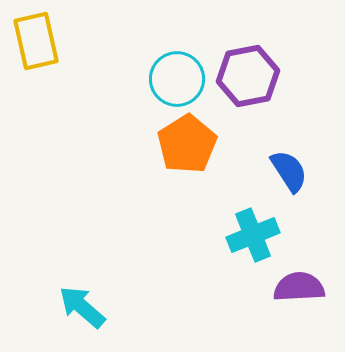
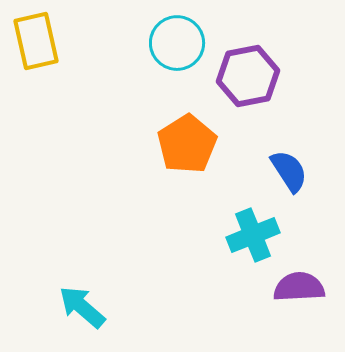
cyan circle: moved 36 px up
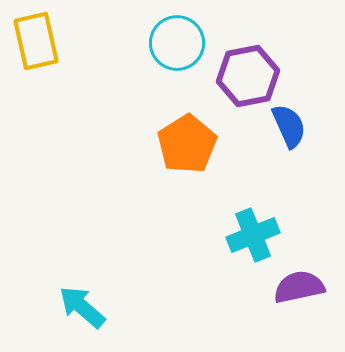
blue semicircle: moved 45 px up; rotated 9 degrees clockwise
purple semicircle: rotated 9 degrees counterclockwise
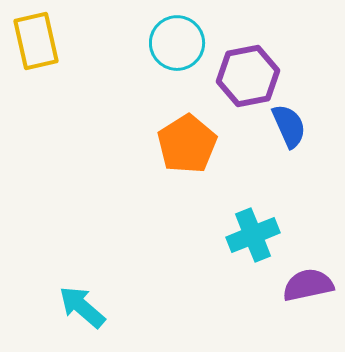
purple semicircle: moved 9 px right, 2 px up
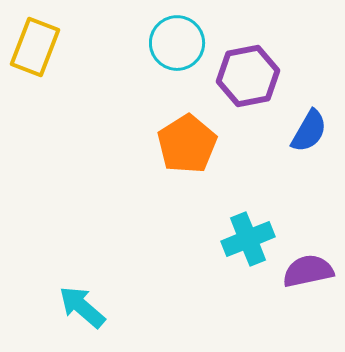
yellow rectangle: moved 1 px left, 6 px down; rotated 34 degrees clockwise
blue semicircle: moved 20 px right, 5 px down; rotated 54 degrees clockwise
cyan cross: moved 5 px left, 4 px down
purple semicircle: moved 14 px up
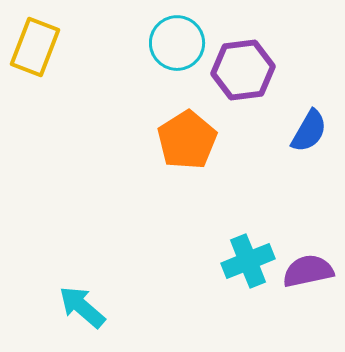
purple hexagon: moved 5 px left, 6 px up; rotated 4 degrees clockwise
orange pentagon: moved 4 px up
cyan cross: moved 22 px down
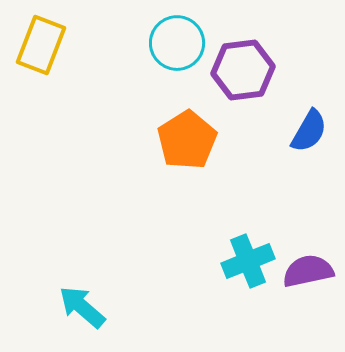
yellow rectangle: moved 6 px right, 2 px up
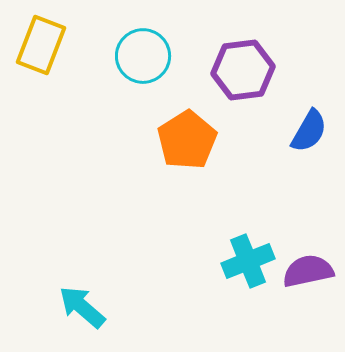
cyan circle: moved 34 px left, 13 px down
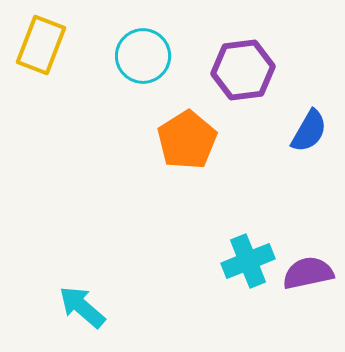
purple semicircle: moved 2 px down
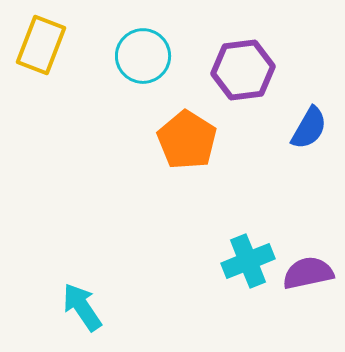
blue semicircle: moved 3 px up
orange pentagon: rotated 8 degrees counterclockwise
cyan arrow: rotated 15 degrees clockwise
